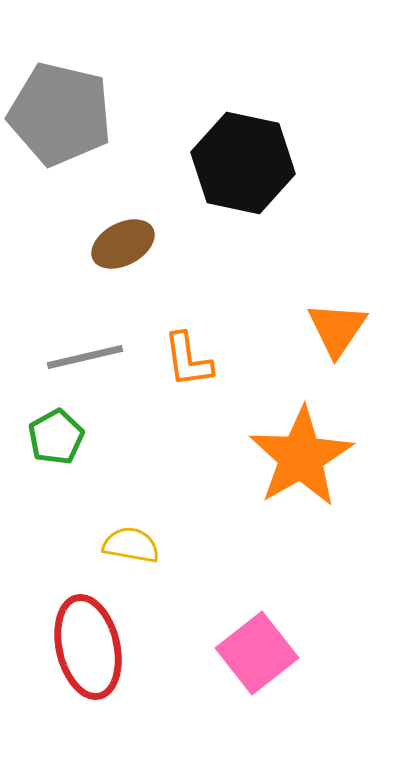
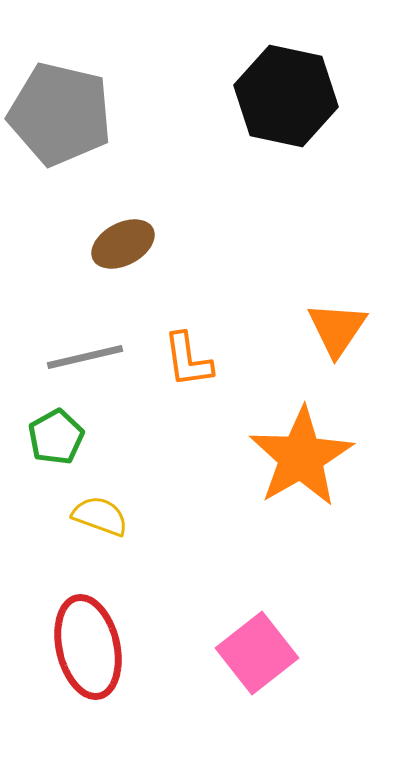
black hexagon: moved 43 px right, 67 px up
yellow semicircle: moved 31 px left, 29 px up; rotated 10 degrees clockwise
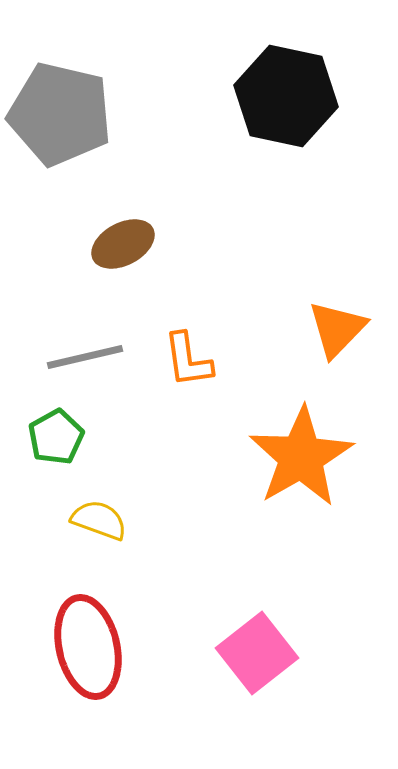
orange triangle: rotated 10 degrees clockwise
yellow semicircle: moved 1 px left, 4 px down
